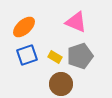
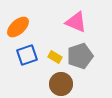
orange ellipse: moved 6 px left
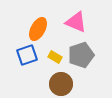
orange ellipse: moved 20 px right, 2 px down; rotated 20 degrees counterclockwise
gray pentagon: moved 1 px right, 1 px up
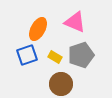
pink triangle: moved 1 px left
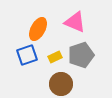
yellow rectangle: rotated 56 degrees counterclockwise
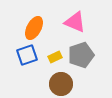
orange ellipse: moved 4 px left, 1 px up
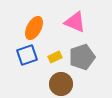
gray pentagon: moved 1 px right, 2 px down
